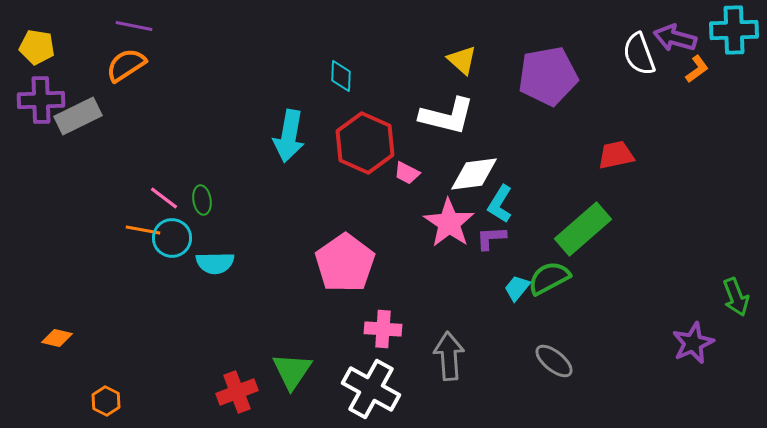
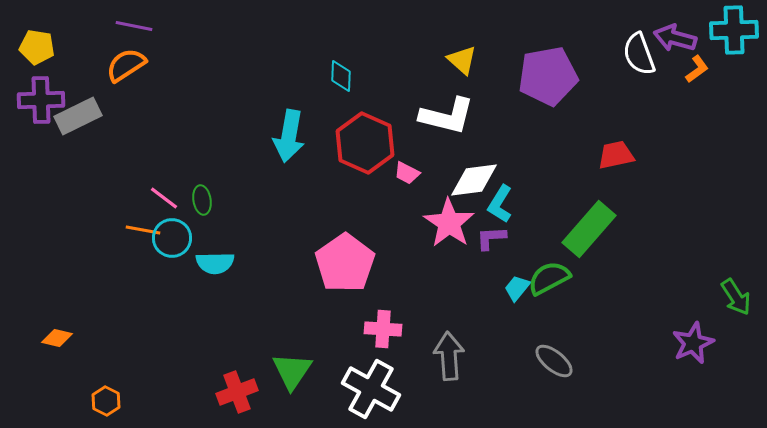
white diamond: moved 6 px down
green rectangle: moved 6 px right; rotated 8 degrees counterclockwise
green arrow: rotated 12 degrees counterclockwise
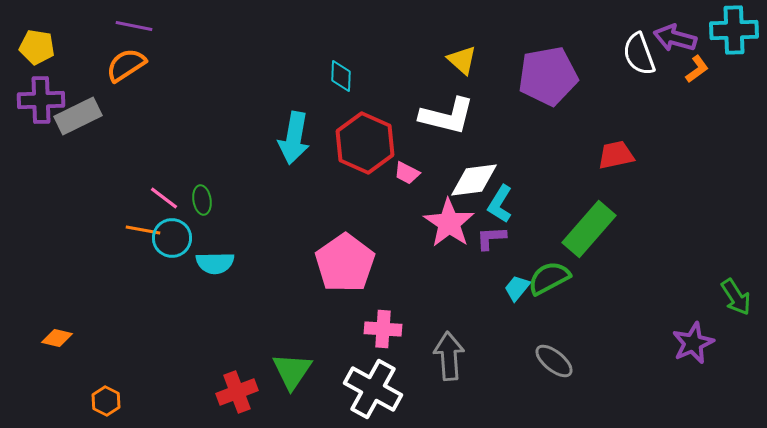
cyan arrow: moved 5 px right, 2 px down
white cross: moved 2 px right
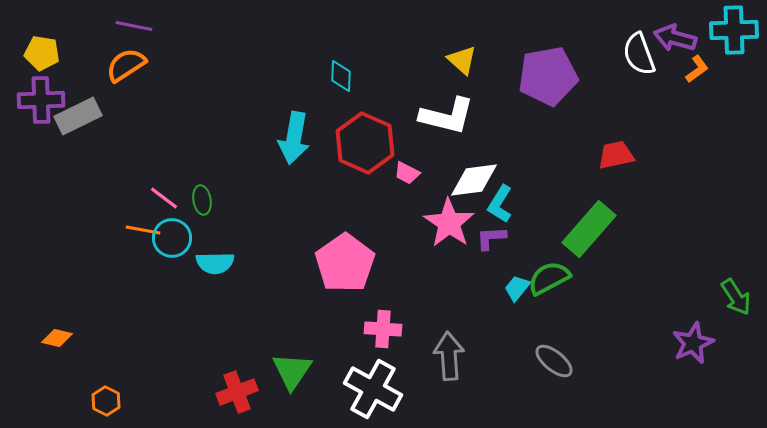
yellow pentagon: moved 5 px right, 6 px down
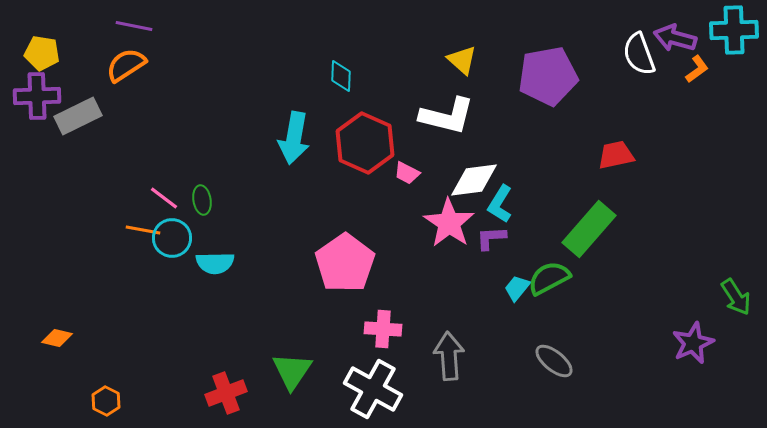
purple cross: moved 4 px left, 4 px up
red cross: moved 11 px left, 1 px down
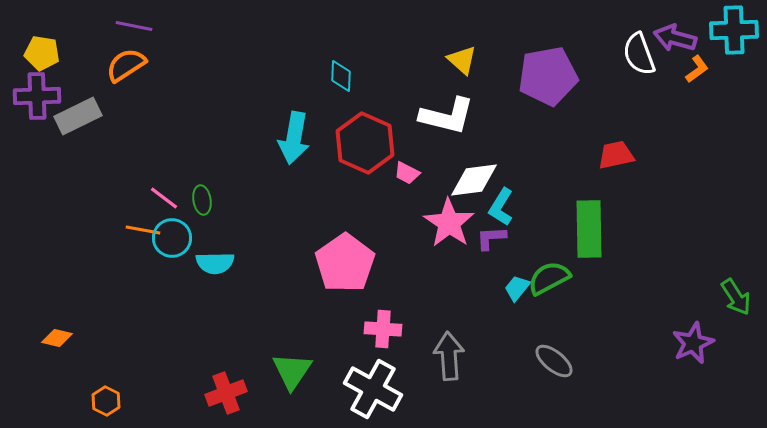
cyan L-shape: moved 1 px right, 3 px down
green rectangle: rotated 42 degrees counterclockwise
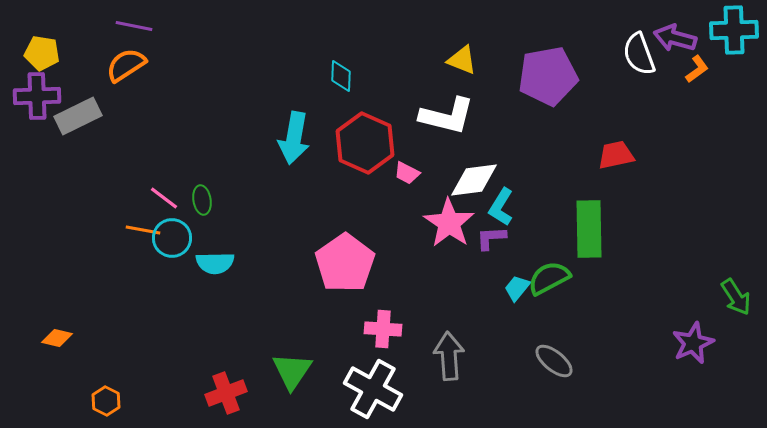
yellow triangle: rotated 20 degrees counterclockwise
